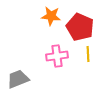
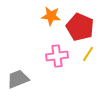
yellow line: rotated 35 degrees clockwise
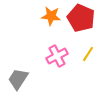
red pentagon: moved 1 px right, 9 px up
pink cross: rotated 20 degrees counterclockwise
gray trapezoid: rotated 35 degrees counterclockwise
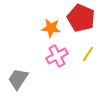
orange star: moved 12 px down
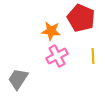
orange star: moved 3 px down
yellow line: moved 5 px right, 2 px down; rotated 35 degrees counterclockwise
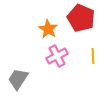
orange star: moved 3 px left, 2 px up; rotated 24 degrees clockwise
